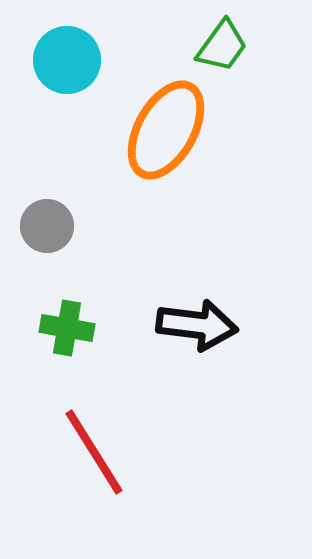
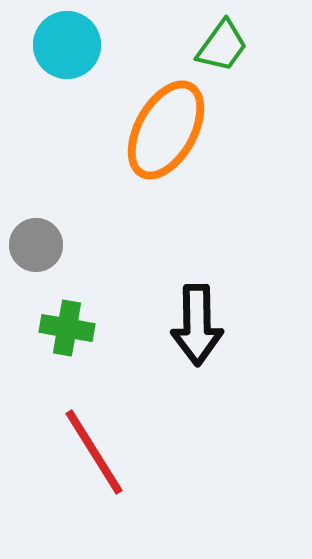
cyan circle: moved 15 px up
gray circle: moved 11 px left, 19 px down
black arrow: rotated 82 degrees clockwise
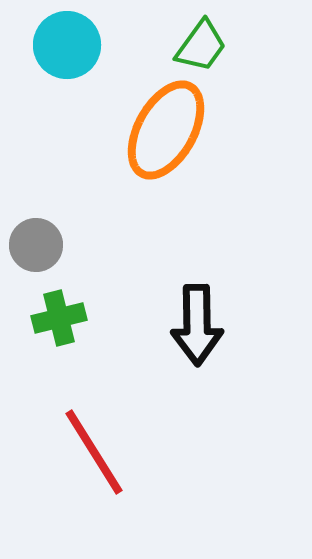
green trapezoid: moved 21 px left
green cross: moved 8 px left, 10 px up; rotated 24 degrees counterclockwise
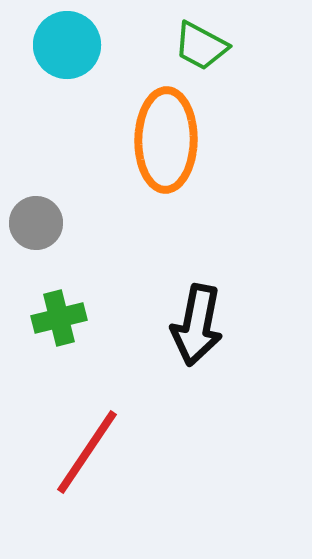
green trapezoid: rotated 82 degrees clockwise
orange ellipse: moved 10 px down; rotated 28 degrees counterclockwise
gray circle: moved 22 px up
black arrow: rotated 12 degrees clockwise
red line: moved 7 px left; rotated 66 degrees clockwise
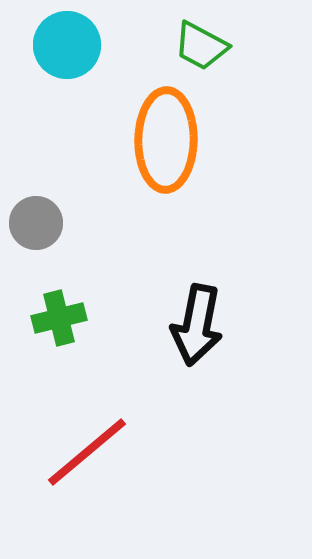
red line: rotated 16 degrees clockwise
